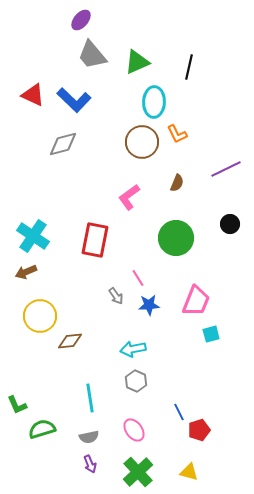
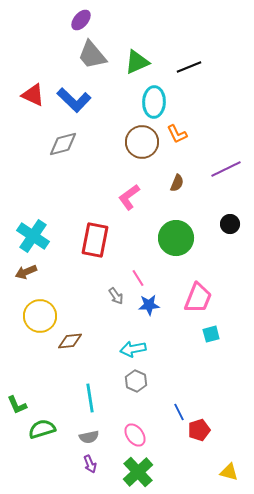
black line: rotated 55 degrees clockwise
pink trapezoid: moved 2 px right, 3 px up
pink ellipse: moved 1 px right, 5 px down
yellow triangle: moved 40 px right
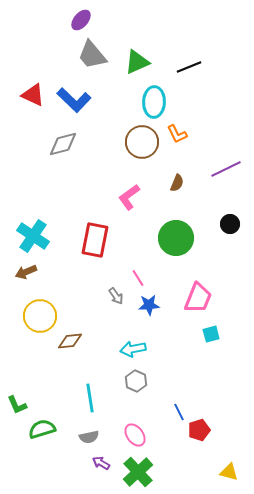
purple arrow: moved 11 px right, 1 px up; rotated 144 degrees clockwise
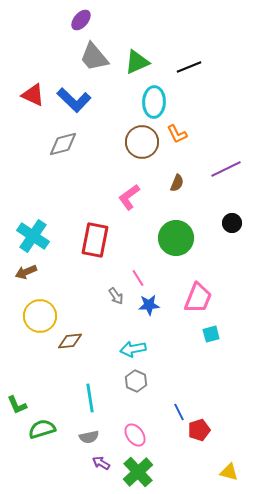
gray trapezoid: moved 2 px right, 2 px down
black circle: moved 2 px right, 1 px up
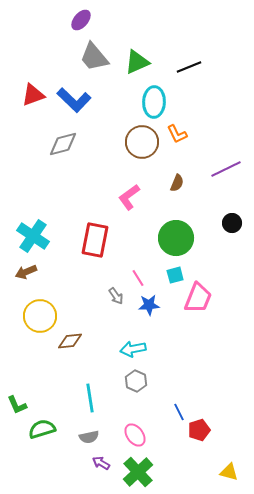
red triangle: rotated 45 degrees counterclockwise
cyan square: moved 36 px left, 59 px up
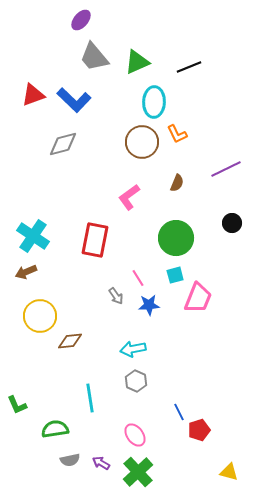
green semicircle: moved 13 px right; rotated 8 degrees clockwise
gray semicircle: moved 19 px left, 23 px down
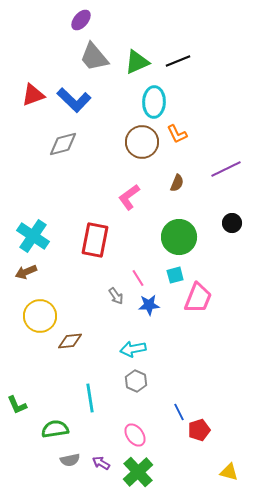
black line: moved 11 px left, 6 px up
green circle: moved 3 px right, 1 px up
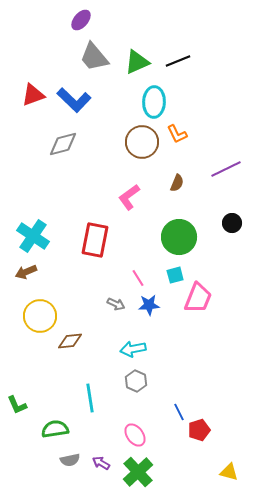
gray arrow: moved 8 px down; rotated 30 degrees counterclockwise
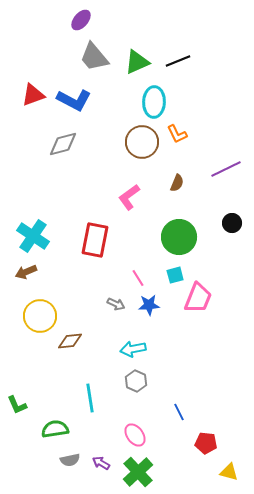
blue L-shape: rotated 16 degrees counterclockwise
red pentagon: moved 7 px right, 13 px down; rotated 25 degrees clockwise
